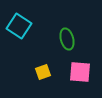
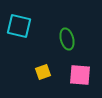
cyan square: rotated 20 degrees counterclockwise
pink square: moved 3 px down
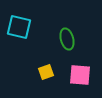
cyan square: moved 1 px down
yellow square: moved 3 px right
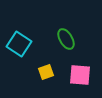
cyan square: moved 17 px down; rotated 20 degrees clockwise
green ellipse: moved 1 px left; rotated 15 degrees counterclockwise
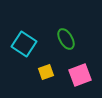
cyan square: moved 5 px right
pink square: rotated 25 degrees counterclockwise
